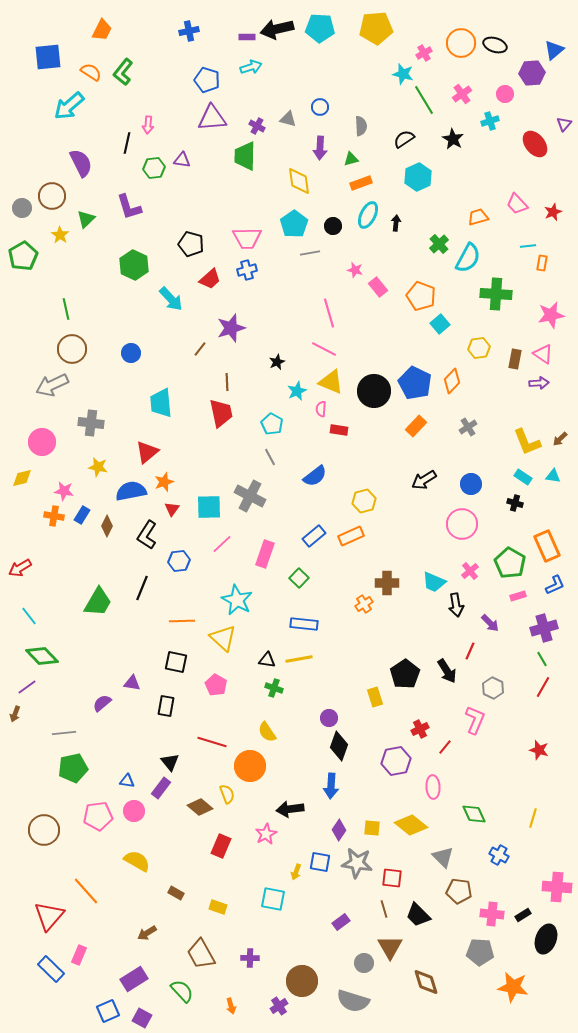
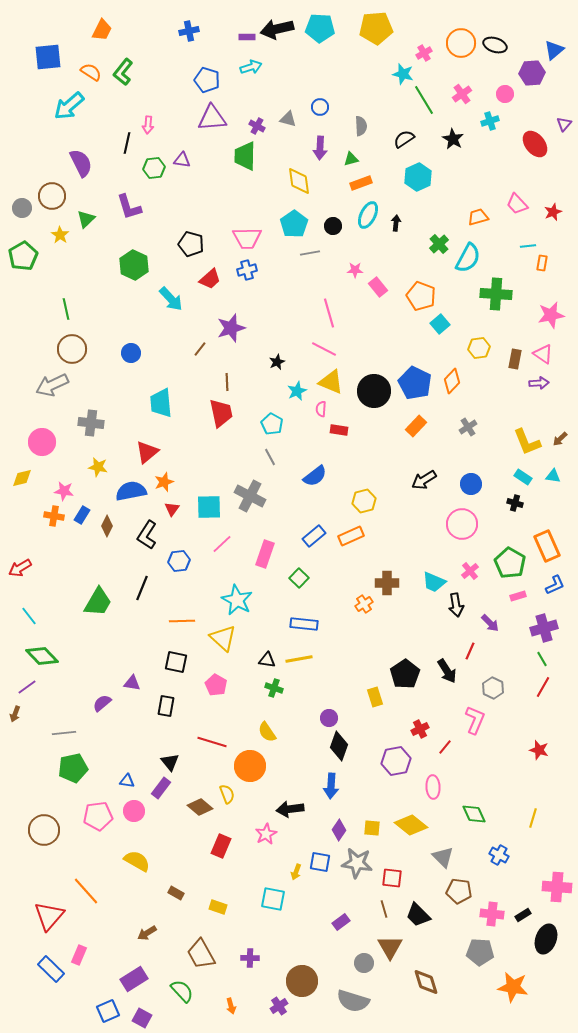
pink star at (355, 270): rotated 14 degrees counterclockwise
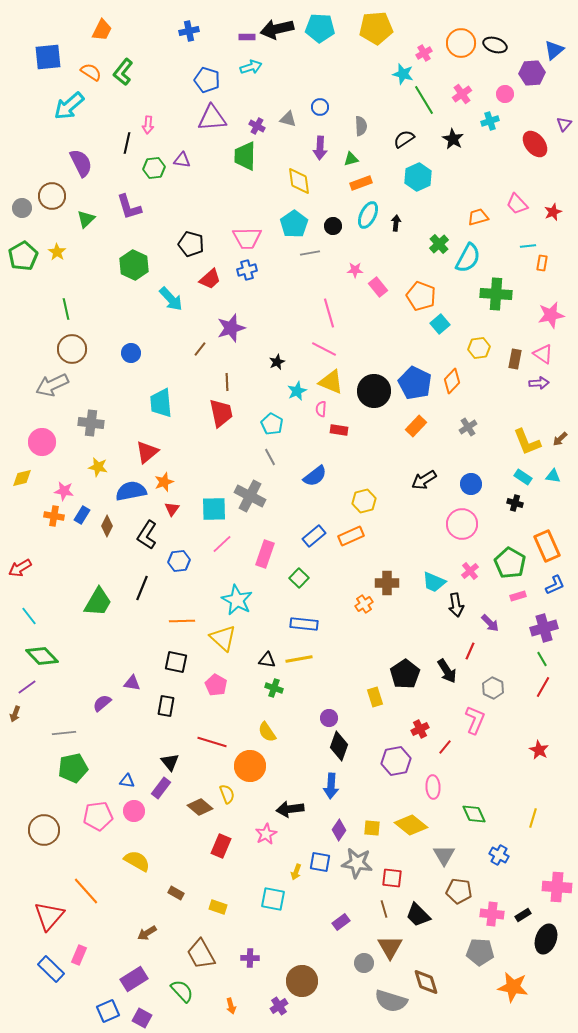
yellow star at (60, 235): moved 3 px left, 17 px down
cyan square at (209, 507): moved 5 px right, 2 px down
red star at (539, 750): rotated 12 degrees clockwise
gray triangle at (443, 857): moved 1 px right, 2 px up; rotated 15 degrees clockwise
gray semicircle at (353, 1001): moved 38 px right
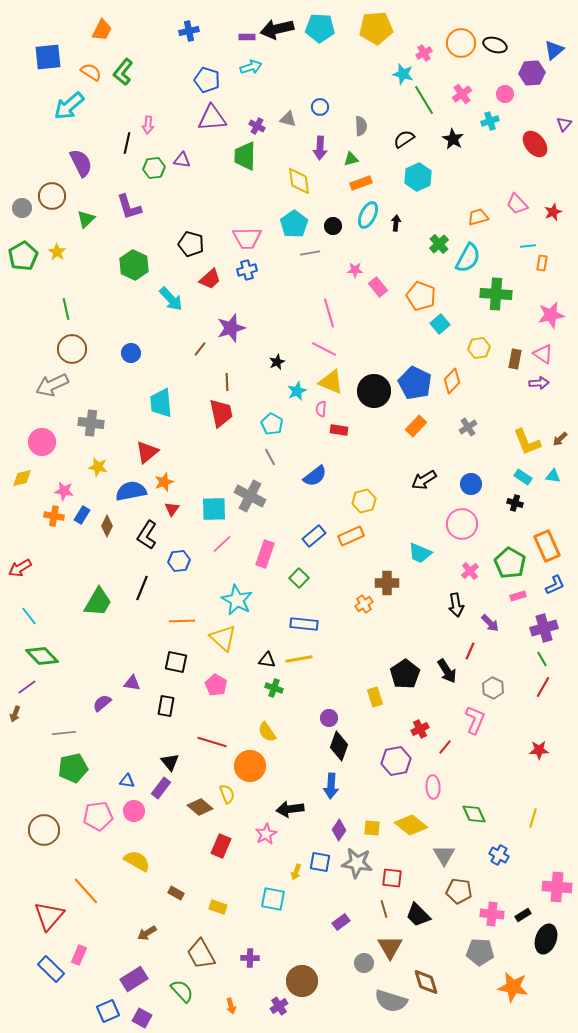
cyan trapezoid at (434, 582): moved 14 px left, 29 px up
red star at (539, 750): rotated 30 degrees counterclockwise
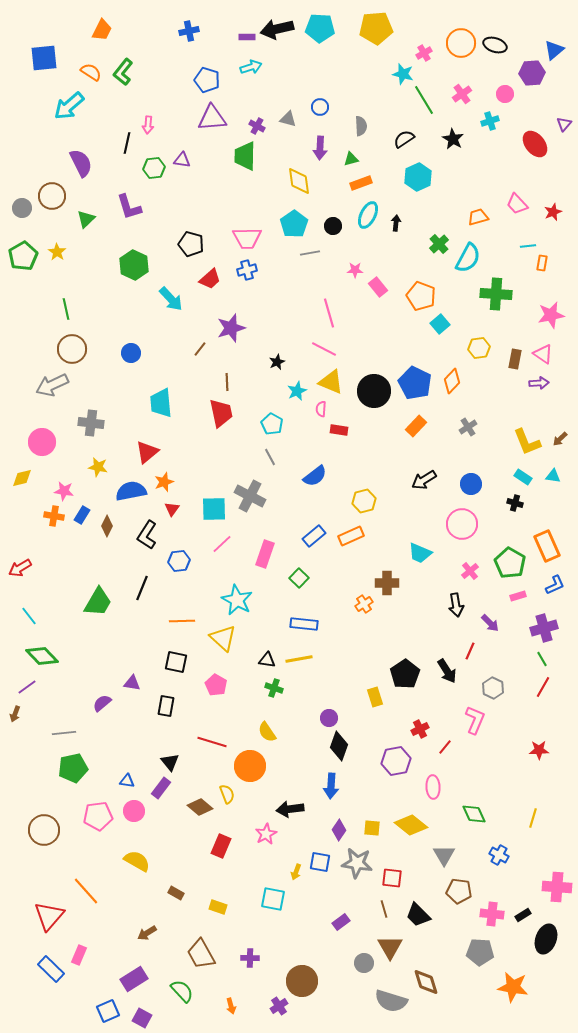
blue square at (48, 57): moved 4 px left, 1 px down
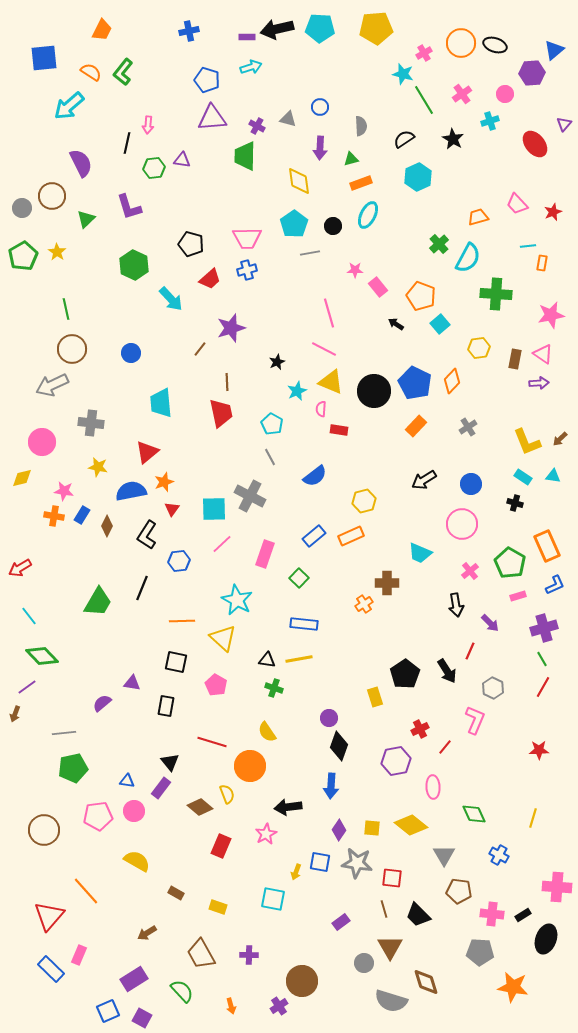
black arrow at (396, 223): moved 101 px down; rotated 63 degrees counterclockwise
black arrow at (290, 809): moved 2 px left, 2 px up
purple cross at (250, 958): moved 1 px left, 3 px up
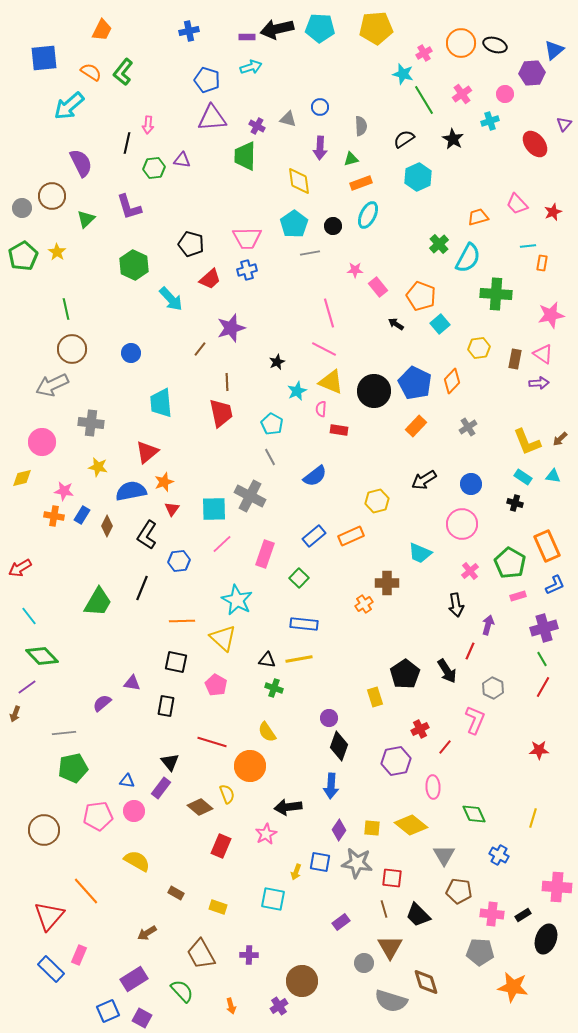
yellow hexagon at (364, 501): moved 13 px right
purple arrow at (490, 623): moved 2 px left, 2 px down; rotated 120 degrees counterclockwise
